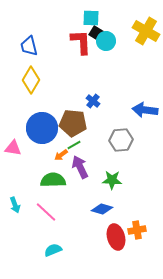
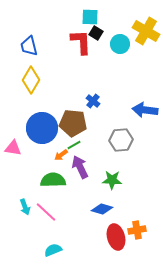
cyan square: moved 1 px left, 1 px up
cyan circle: moved 14 px right, 3 px down
cyan arrow: moved 10 px right, 2 px down
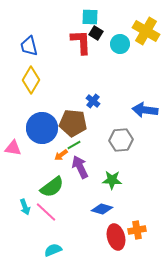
green semicircle: moved 1 px left, 7 px down; rotated 145 degrees clockwise
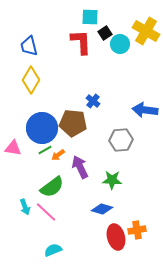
black square: moved 9 px right; rotated 24 degrees clockwise
green line: moved 29 px left, 5 px down
orange arrow: moved 3 px left
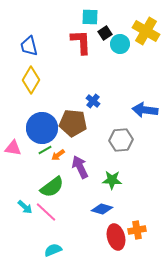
cyan arrow: rotated 28 degrees counterclockwise
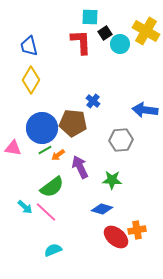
red ellipse: rotated 35 degrees counterclockwise
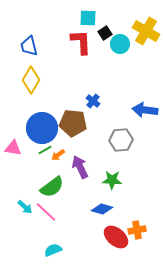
cyan square: moved 2 px left, 1 px down
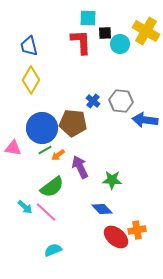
black square: rotated 32 degrees clockwise
blue arrow: moved 10 px down
gray hexagon: moved 39 px up; rotated 10 degrees clockwise
blue diamond: rotated 30 degrees clockwise
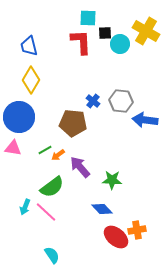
blue circle: moved 23 px left, 11 px up
purple arrow: rotated 15 degrees counterclockwise
cyan arrow: rotated 70 degrees clockwise
cyan semicircle: moved 1 px left, 5 px down; rotated 78 degrees clockwise
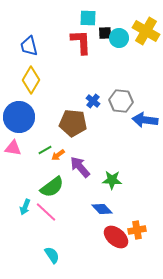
cyan circle: moved 1 px left, 6 px up
